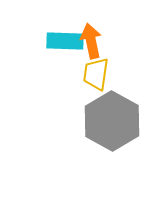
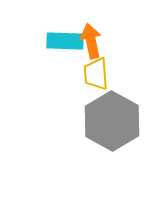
yellow trapezoid: rotated 12 degrees counterclockwise
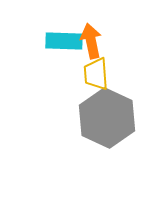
cyan rectangle: moved 1 px left
gray hexagon: moved 5 px left, 3 px up; rotated 4 degrees counterclockwise
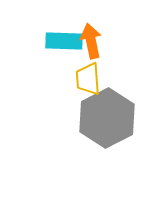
yellow trapezoid: moved 8 px left, 5 px down
gray hexagon: rotated 8 degrees clockwise
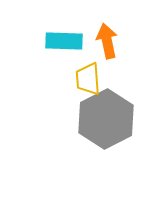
orange arrow: moved 16 px right
gray hexagon: moved 1 px left, 1 px down
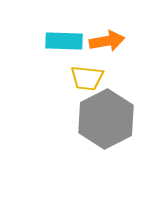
orange arrow: rotated 92 degrees clockwise
yellow trapezoid: moved 1 px left, 1 px up; rotated 80 degrees counterclockwise
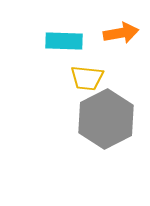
orange arrow: moved 14 px right, 8 px up
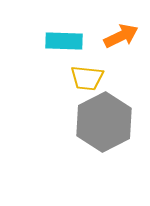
orange arrow: moved 3 px down; rotated 16 degrees counterclockwise
gray hexagon: moved 2 px left, 3 px down
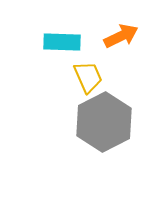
cyan rectangle: moved 2 px left, 1 px down
yellow trapezoid: moved 1 px right, 1 px up; rotated 120 degrees counterclockwise
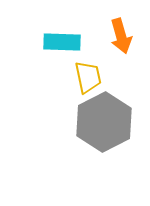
orange arrow: rotated 100 degrees clockwise
yellow trapezoid: rotated 12 degrees clockwise
